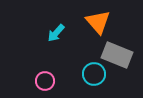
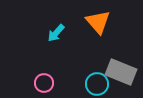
gray rectangle: moved 4 px right, 17 px down
cyan circle: moved 3 px right, 10 px down
pink circle: moved 1 px left, 2 px down
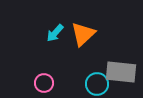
orange triangle: moved 15 px left, 12 px down; rotated 28 degrees clockwise
cyan arrow: moved 1 px left
gray rectangle: rotated 16 degrees counterclockwise
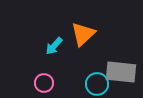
cyan arrow: moved 1 px left, 13 px down
